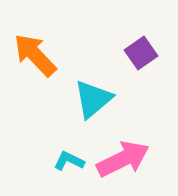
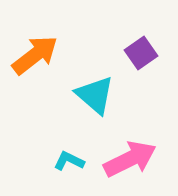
orange arrow: rotated 96 degrees clockwise
cyan triangle: moved 2 px right, 4 px up; rotated 39 degrees counterclockwise
pink arrow: moved 7 px right
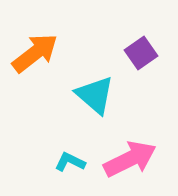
orange arrow: moved 2 px up
cyan L-shape: moved 1 px right, 1 px down
